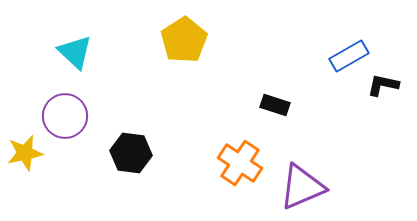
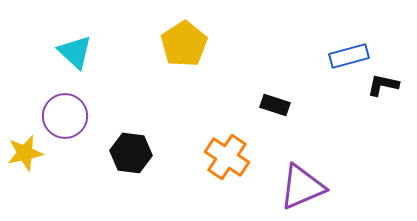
yellow pentagon: moved 4 px down
blue rectangle: rotated 15 degrees clockwise
orange cross: moved 13 px left, 6 px up
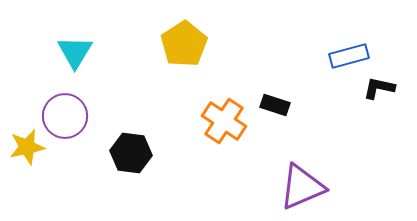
cyan triangle: rotated 18 degrees clockwise
black L-shape: moved 4 px left, 3 px down
yellow star: moved 2 px right, 6 px up
orange cross: moved 3 px left, 36 px up
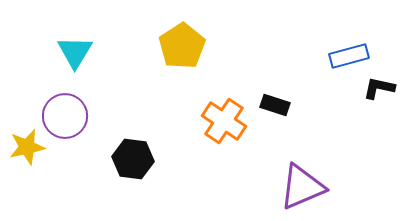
yellow pentagon: moved 2 px left, 2 px down
black hexagon: moved 2 px right, 6 px down
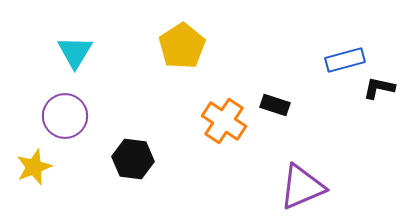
blue rectangle: moved 4 px left, 4 px down
yellow star: moved 7 px right, 20 px down; rotated 9 degrees counterclockwise
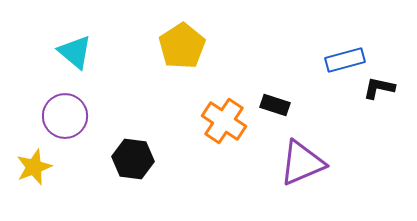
cyan triangle: rotated 21 degrees counterclockwise
purple triangle: moved 24 px up
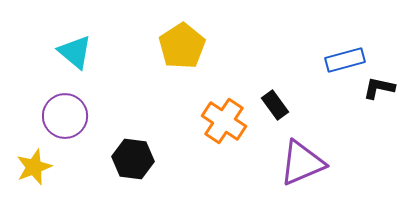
black rectangle: rotated 36 degrees clockwise
